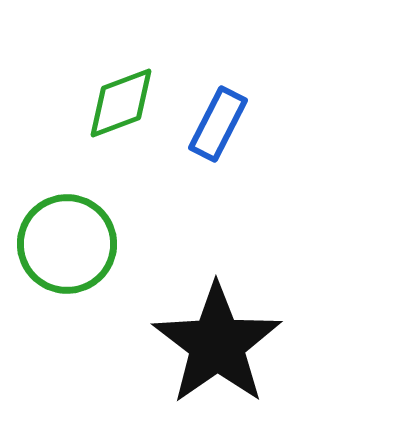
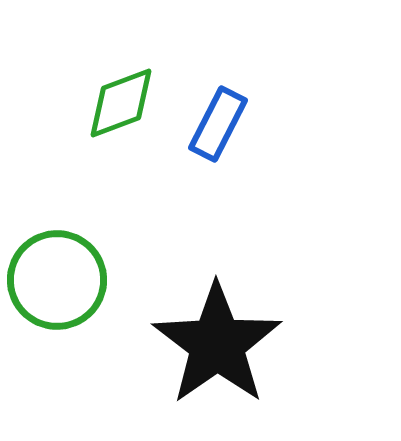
green circle: moved 10 px left, 36 px down
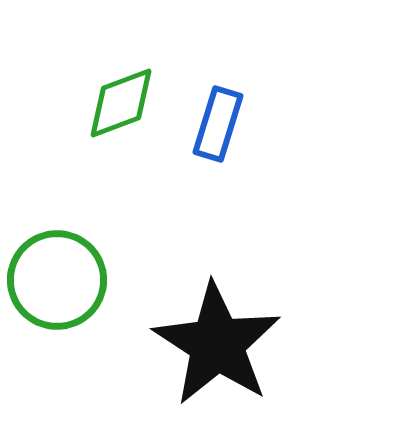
blue rectangle: rotated 10 degrees counterclockwise
black star: rotated 4 degrees counterclockwise
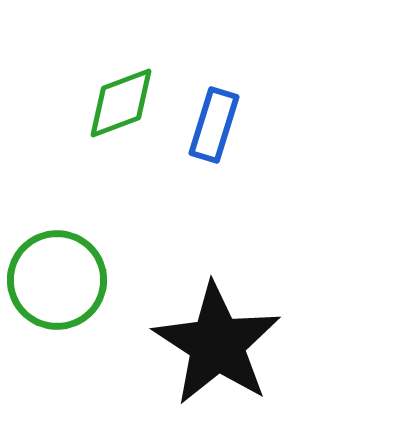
blue rectangle: moved 4 px left, 1 px down
